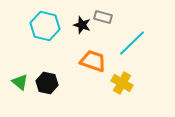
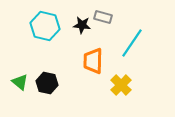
black star: rotated 12 degrees counterclockwise
cyan line: rotated 12 degrees counterclockwise
orange trapezoid: rotated 108 degrees counterclockwise
yellow cross: moved 1 px left, 2 px down; rotated 15 degrees clockwise
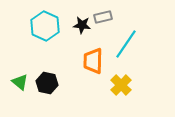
gray rectangle: rotated 30 degrees counterclockwise
cyan hexagon: rotated 12 degrees clockwise
cyan line: moved 6 px left, 1 px down
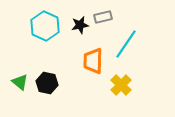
black star: moved 2 px left; rotated 18 degrees counterclockwise
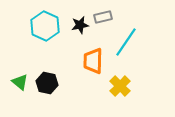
cyan line: moved 2 px up
yellow cross: moved 1 px left, 1 px down
